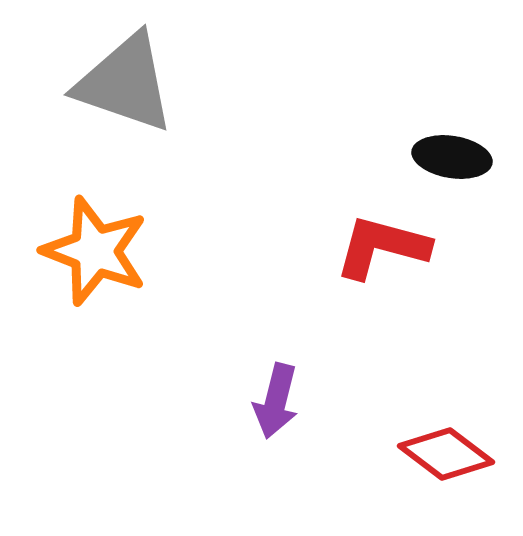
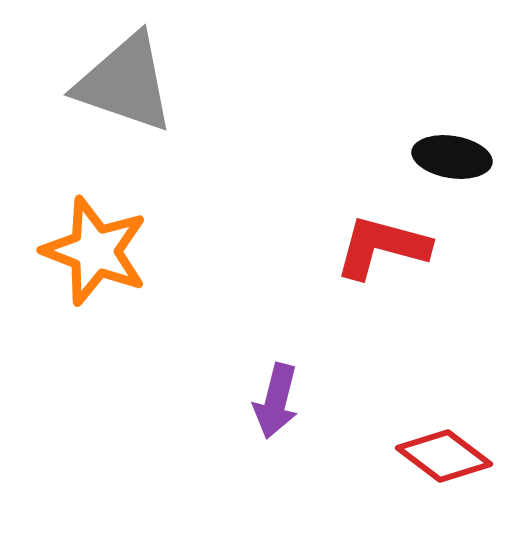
red diamond: moved 2 px left, 2 px down
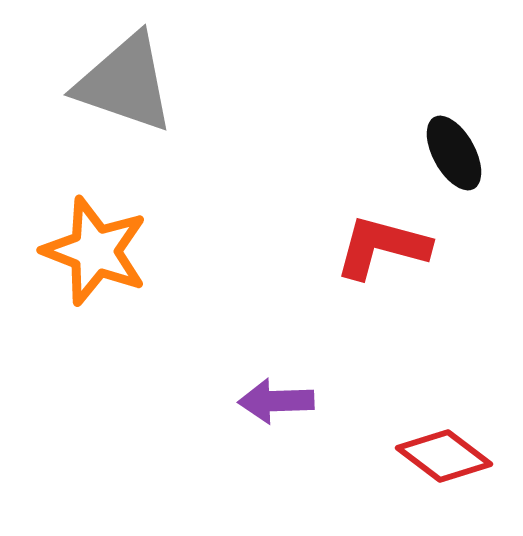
black ellipse: moved 2 px right, 4 px up; rotated 52 degrees clockwise
purple arrow: rotated 74 degrees clockwise
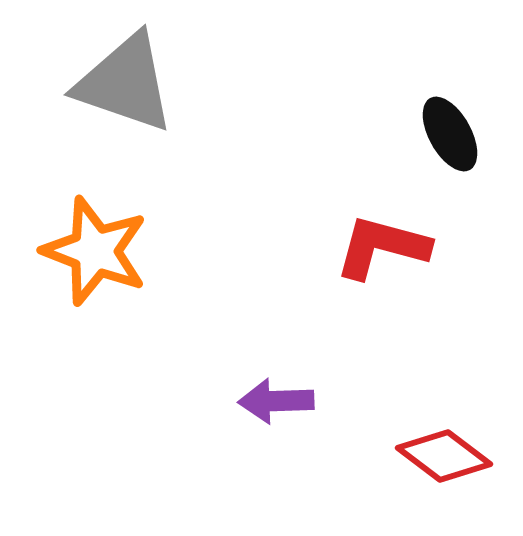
black ellipse: moved 4 px left, 19 px up
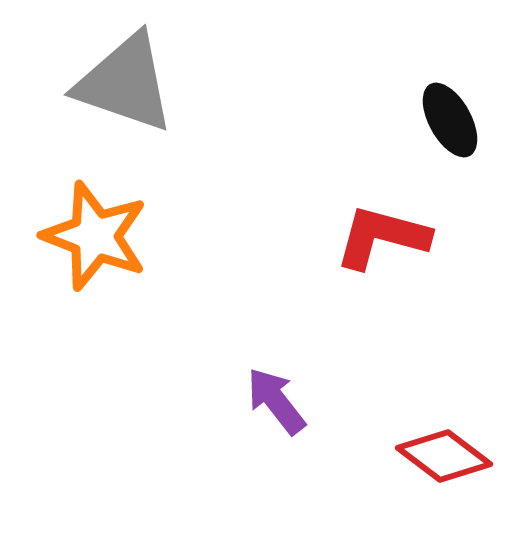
black ellipse: moved 14 px up
red L-shape: moved 10 px up
orange star: moved 15 px up
purple arrow: rotated 54 degrees clockwise
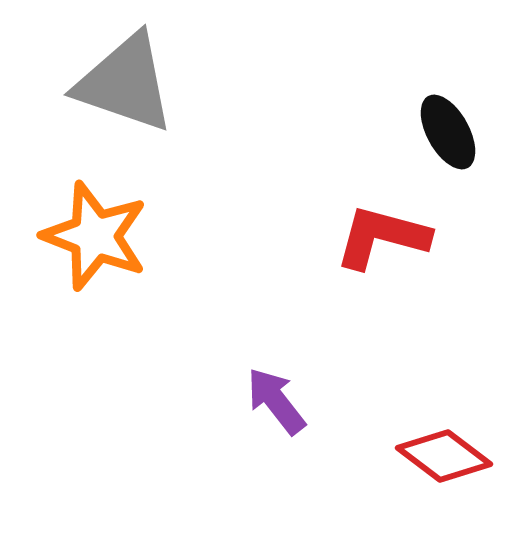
black ellipse: moved 2 px left, 12 px down
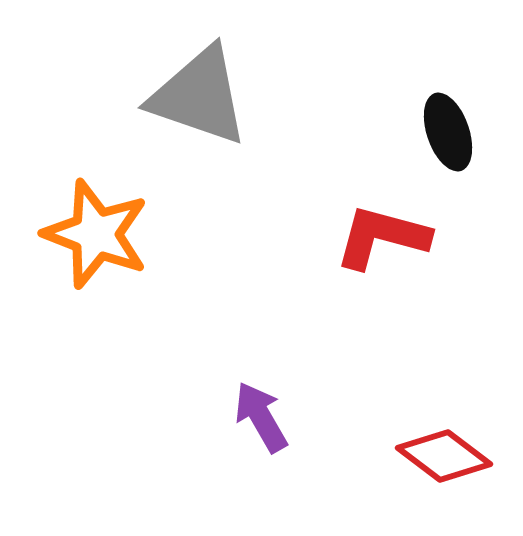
gray triangle: moved 74 px right, 13 px down
black ellipse: rotated 10 degrees clockwise
orange star: moved 1 px right, 2 px up
purple arrow: moved 15 px left, 16 px down; rotated 8 degrees clockwise
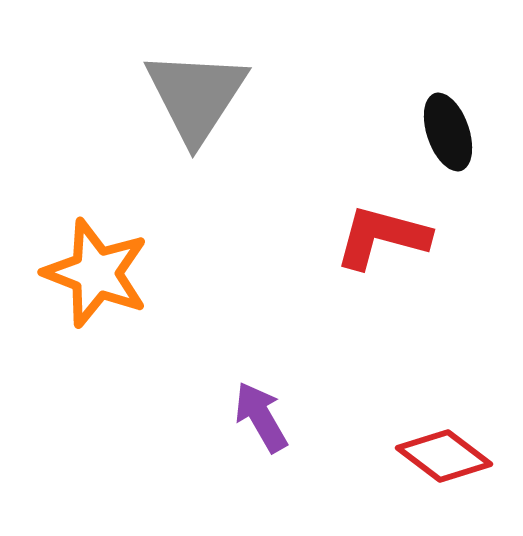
gray triangle: moved 3 px left; rotated 44 degrees clockwise
orange star: moved 39 px down
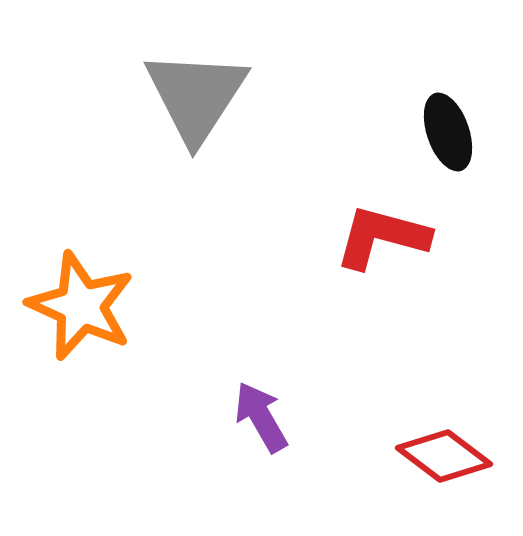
orange star: moved 15 px left, 33 px down; rotated 3 degrees clockwise
